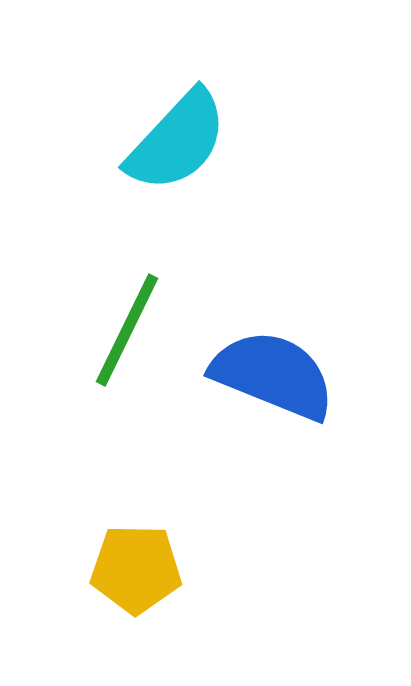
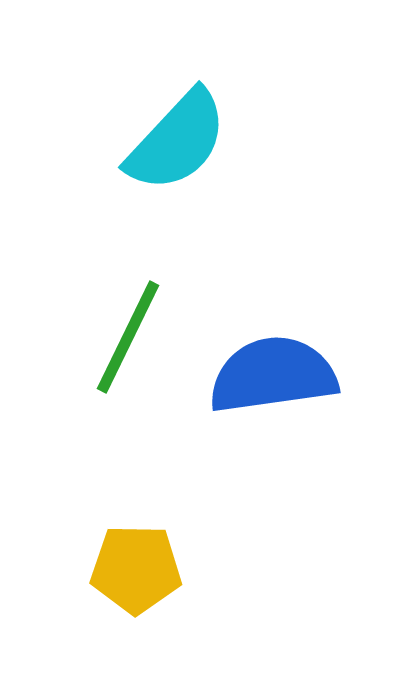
green line: moved 1 px right, 7 px down
blue semicircle: rotated 30 degrees counterclockwise
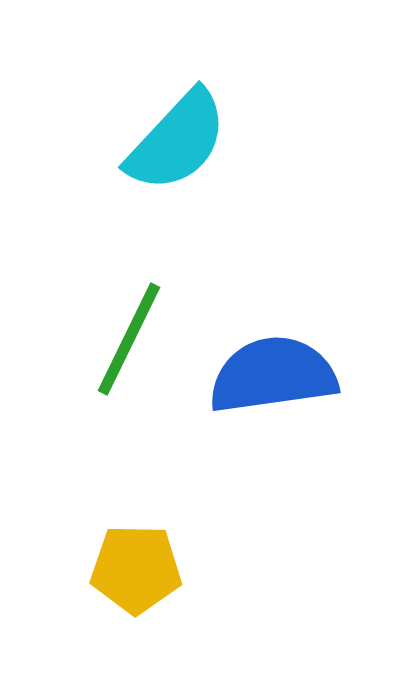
green line: moved 1 px right, 2 px down
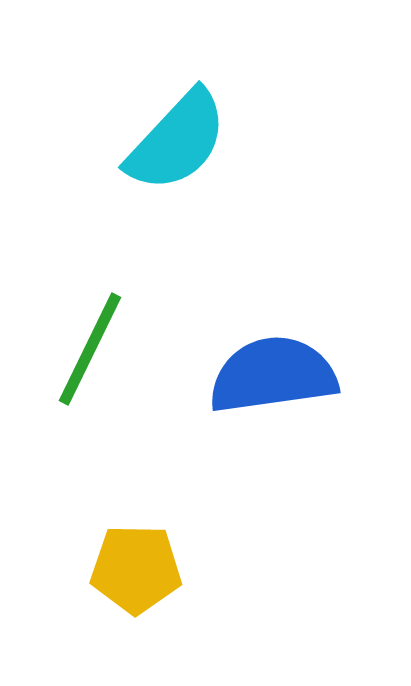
green line: moved 39 px left, 10 px down
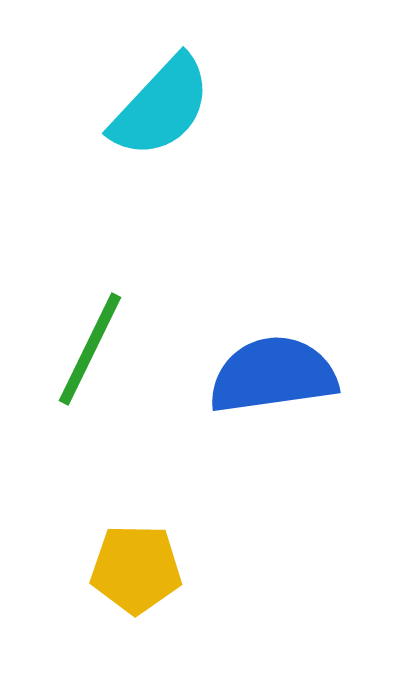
cyan semicircle: moved 16 px left, 34 px up
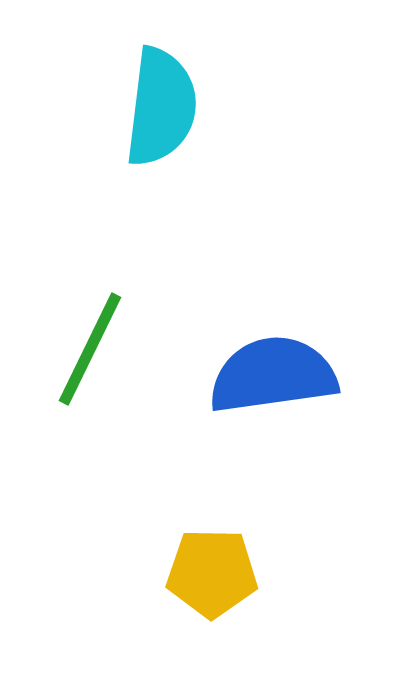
cyan semicircle: rotated 36 degrees counterclockwise
yellow pentagon: moved 76 px right, 4 px down
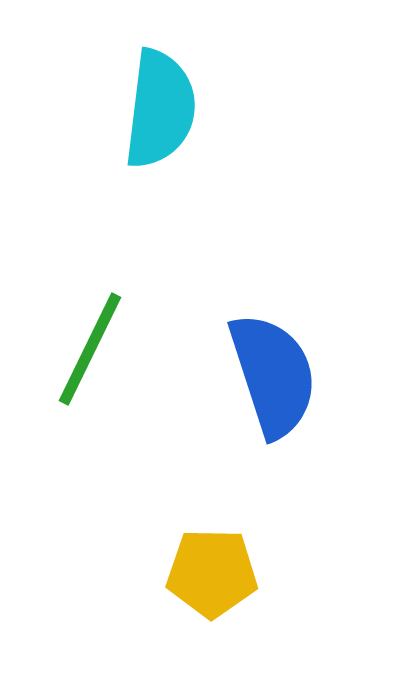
cyan semicircle: moved 1 px left, 2 px down
blue semicircle: rotated 80 degrees clockwise
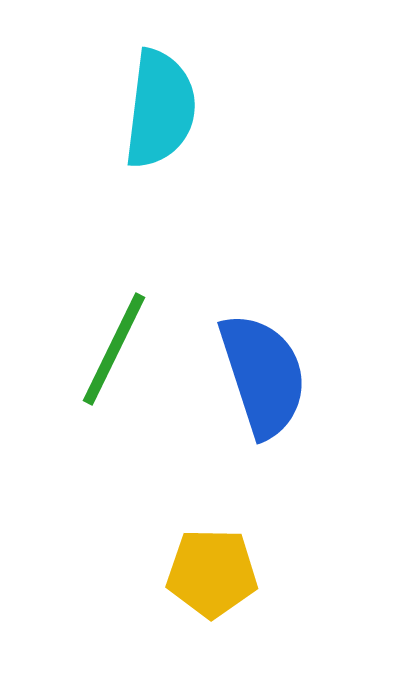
green line: moved 24 px right
blue semicircle: moved 10 px left
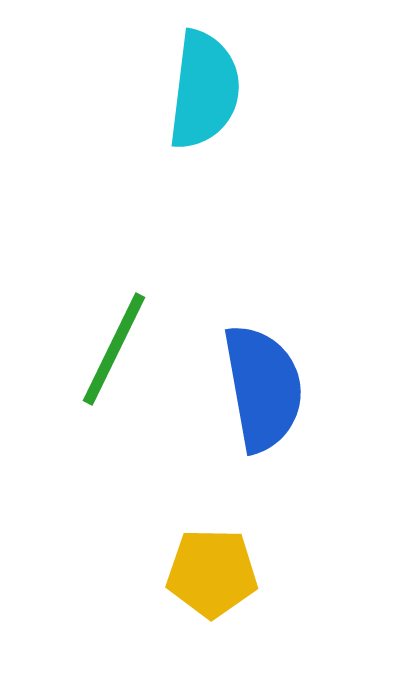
cyan semicircle: moved 44 px right, 19 px up
blue semicircle: moved 13 px down; rotated 8 degrees clockwise
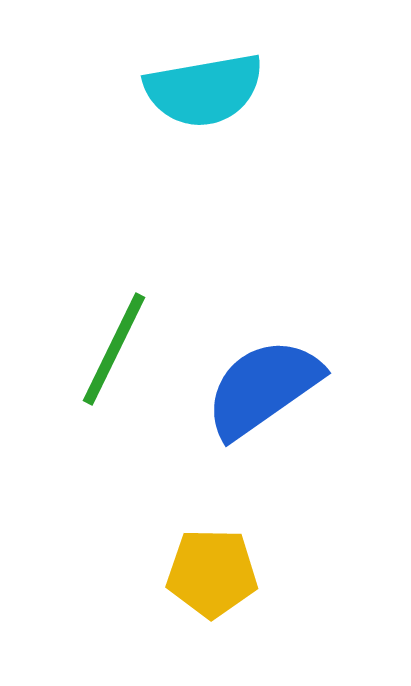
cyan semicircle: rotated 73 degrees clockwise
blue semicircle: rotated 115 degrees counterclockwise
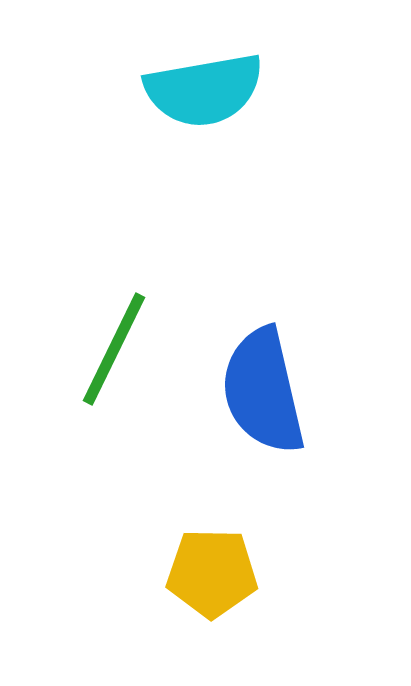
blue semicircle: moved 3 px down; rotated 68 degrees counterclockwise
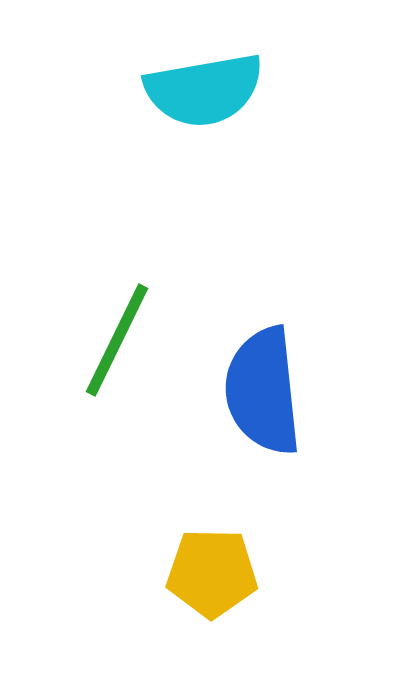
green line: moved 3 px right, 9 px up
blue semicircle: rotated 7 degrees clockwise
